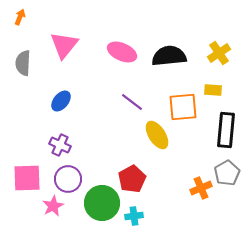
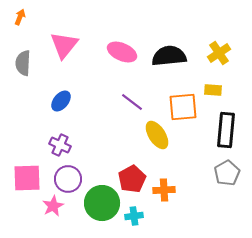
orange cross: moved 37 px left, 2 px down; rotated 20 degrees clockwise
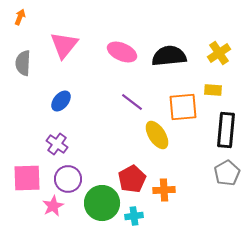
purple cross: moved 3 px left, 1 px up; rotated 10 degrees clockwise
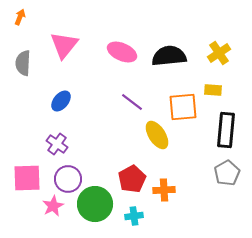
green circle: moved 7 px left, 1 px down
